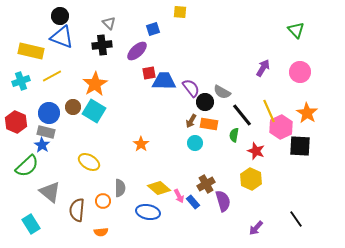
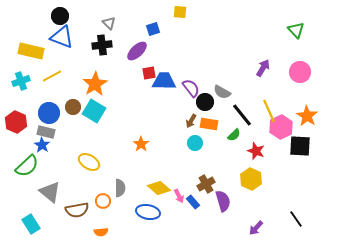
orange star at (307, 113): moved 3 px down
green semicircle at (234, 135): rotated 144 degrees counterclockwise
brown semicircle at (77, 210): rotated 105 degrees counterclockwise
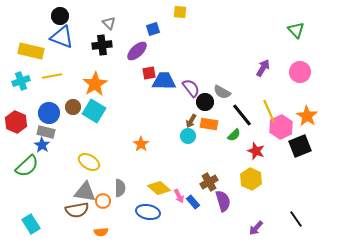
yellow line at (52, 76): rotated 18 degrees clockwise
cyan circle at (195, 143): moved 7 px left, 7 px up
black square at (300, 146): rotated 25 degrees counterclockwise
brown cross at (206, 184): moved 3 px right, 2 px up
gray triangle at (50, 192): moved 35 px right; rotated 30 degrees counterclockwise
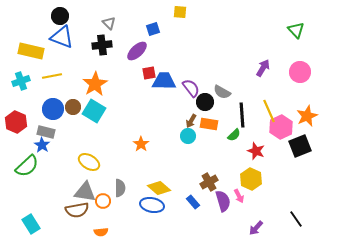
blue circle at (49, 113): moved 4 px right, 4 px up
black line at (242, 115): rotated 35 degrees clockwise
orange star at (307, 116): rotated 15 degrees clockwise
pink arrow at (179, 196): moved 60 px right
blue ellipse at (148, 212): moved 4 px right, 7 px up
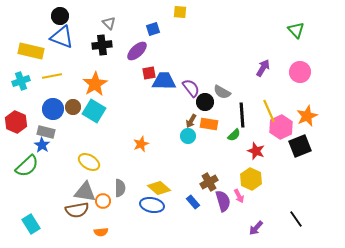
orange star at (141, 144): rotated 14 degrees clockwise
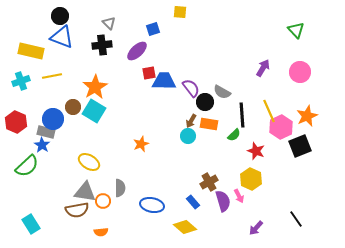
orange star at (95, 84): moved 3 px down
blue circle at (53, 109): moved 10 px down
yellow diamond at (159, 188): moved 26 px right, 39 px down
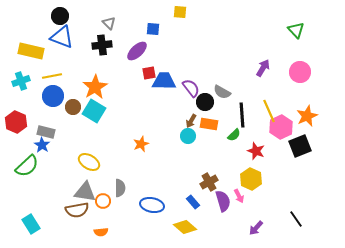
blue square at (153, 29): rotated 24 degrees clockwise
blue circle at (53, 119): moved 23 px up
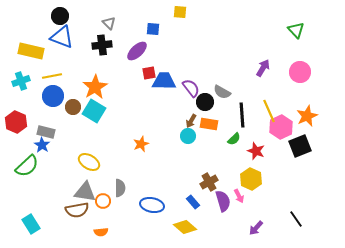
green semicircle at (234, 135): moved 4 px down
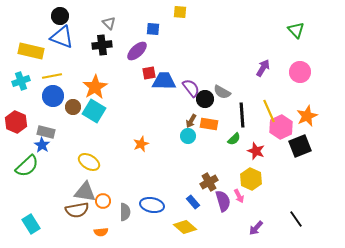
black circle at (205, 102): moved 3 px up
gray semicircle at (120, 188): moved 5 px right, 24 px down
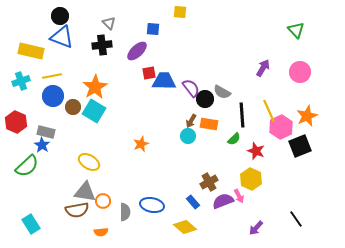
purple semicircle at (223, 201): rotated 95 degrees counterclockwise
